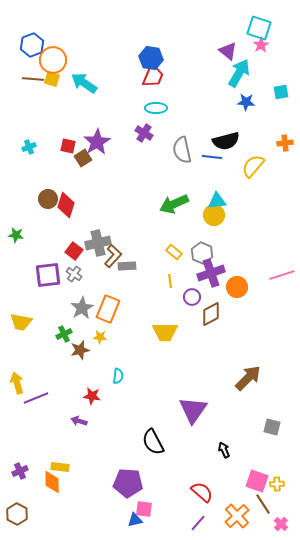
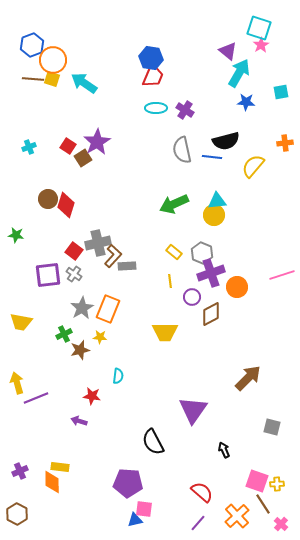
purple cross at (144, 133): moved 41 px right, 23 px up
red square at (68, 146): rotated 21 degrees clockwise
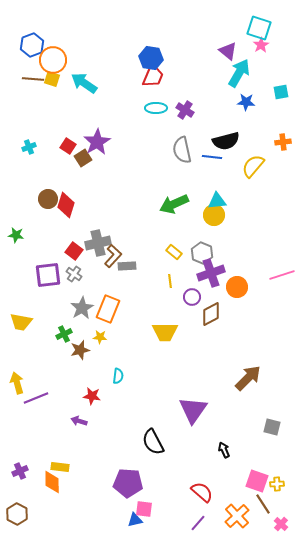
orange cross at (285, 143): moved 2 px left, 1 px up
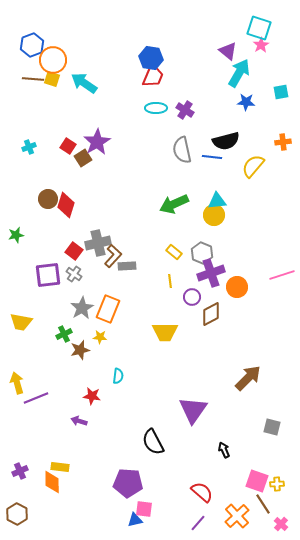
green star at (16, 235): rotated 21 degrees counterclockwise
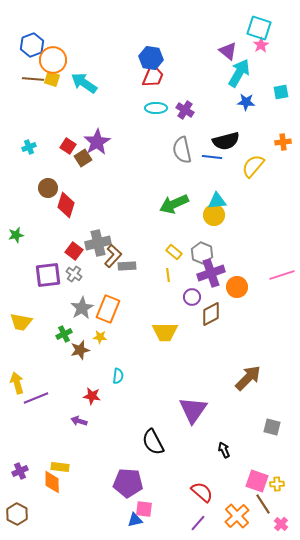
brown circle at (48, 199): moved 11 px up
yellow line at (170, 281): moved 2 px left, 6 px up
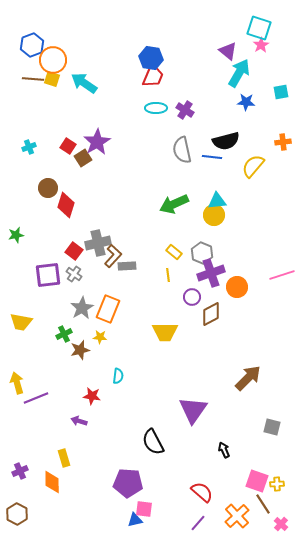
yellow rectangle at (60, 467): moved 4 px right, 9 px up; rotated 66 degrees clockwise
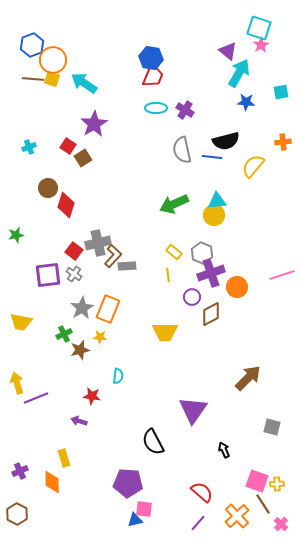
purple star at (97, 142): moved 3 px left, 18 px up
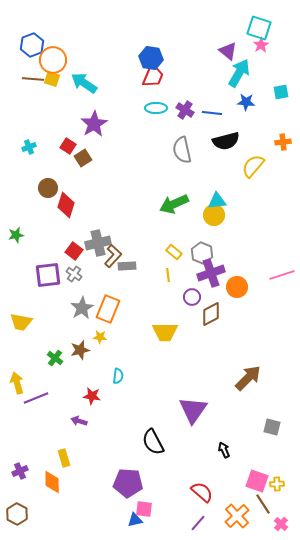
blue line at (212, 157): moved 44 px up
green cross at (64, 334): moved 9 px left, 24 px down; rotated 28 degrees counterclockwise
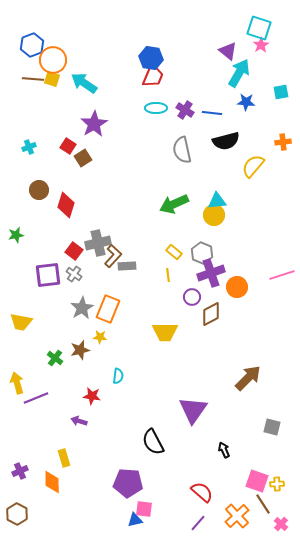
brown circle at (48, 188): moved 9 px left, 2 px down
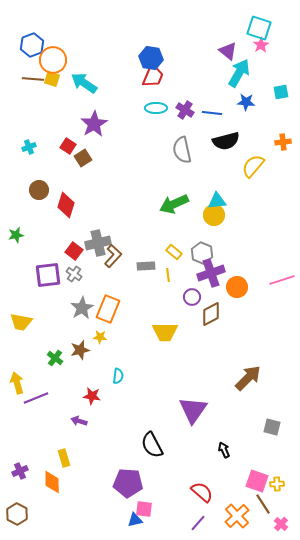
gray rectangle at (127, 266): moved 19 px right
pink line at (282, 275): moved 5 px down
black semicircle at (153, 442): moved 1 px left, 3 px down
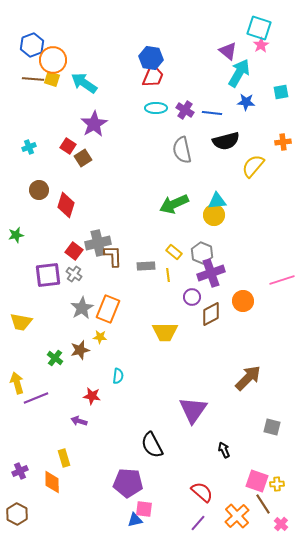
brown L-shape at (113, 256): rotated 45 degrees counterclockwise
orange circle at (237, 287): moved 6 px right, 14 px down
